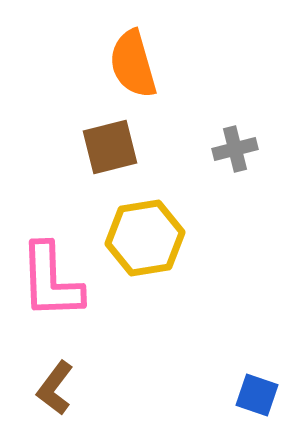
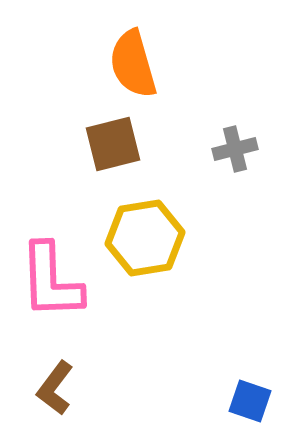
brown square: moved 3 px right, 3 px up
blue square: moved 7 px left, 6 px down
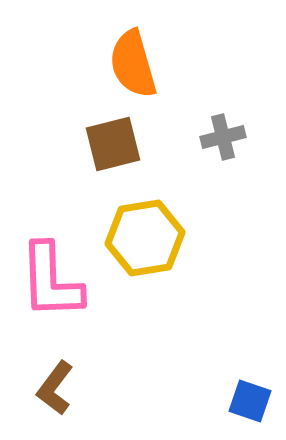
gray cross: moved 12 px left, 12 px up
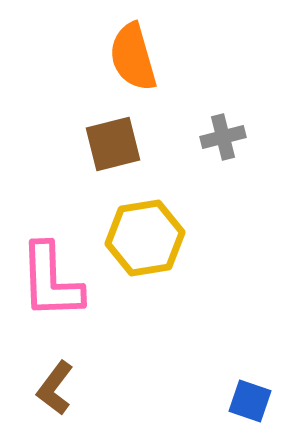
orange semicircle: moved 7 px up
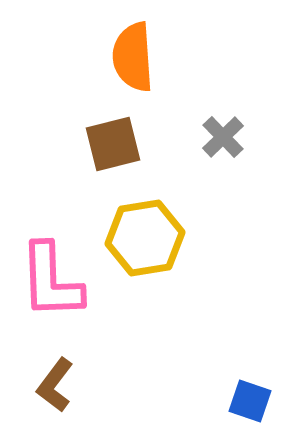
orange semicircle: rotated 12 degrees clockwise
gray cross: rotated 30 degrees counterclockwise
brown L-shape: moved 3 px up
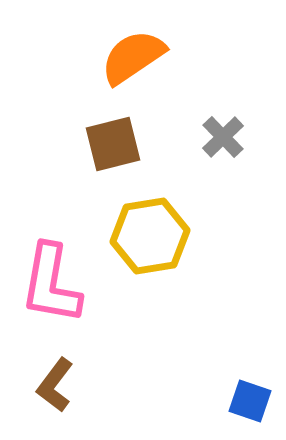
orange semicircle: rotated 60 degrees clockwise
yellow hexagon: moved 5 px right, 2 px up
pink L-shape: moved 3 px down; rotated 12 degrees clockwise
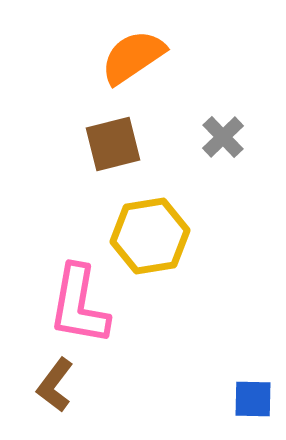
pink L-shape: moved 28 px right, 21 px down
blue square: moved 3 px right, 2 px up; rotated 18 degrees counterclockwise
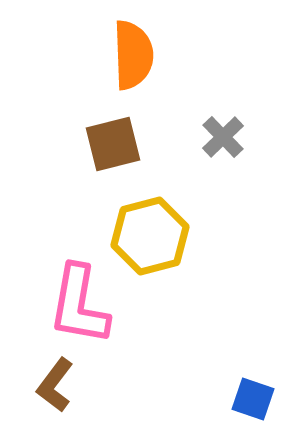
orange semicircle: moved 2 px up; rotated 122 degrees clockwise
yellow hexagon: rotated 6 degrees counterclockwise
blue square: rotated 18 degrees clockwise
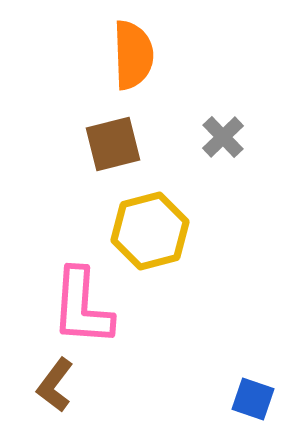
yellow hexagon: moved 5 px up
pink L-shape: moved 3 px right, 2 px down; rotated 6 degrees counterclockwise
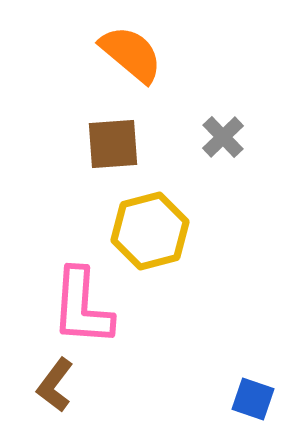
orange semicircle: moved 2 px left, 1 px up; rotated 48 degrees counterclockwise
brown square: rotated 10 degrees clockwise
